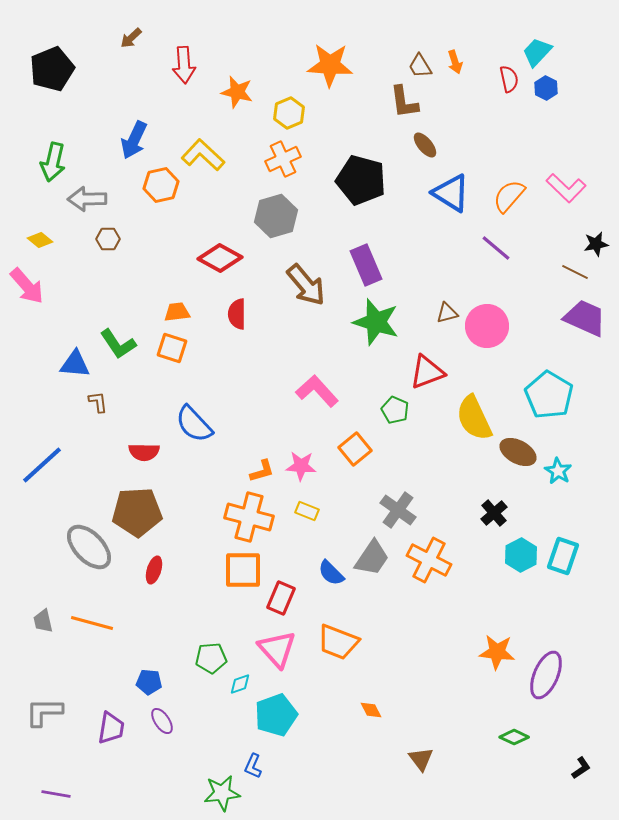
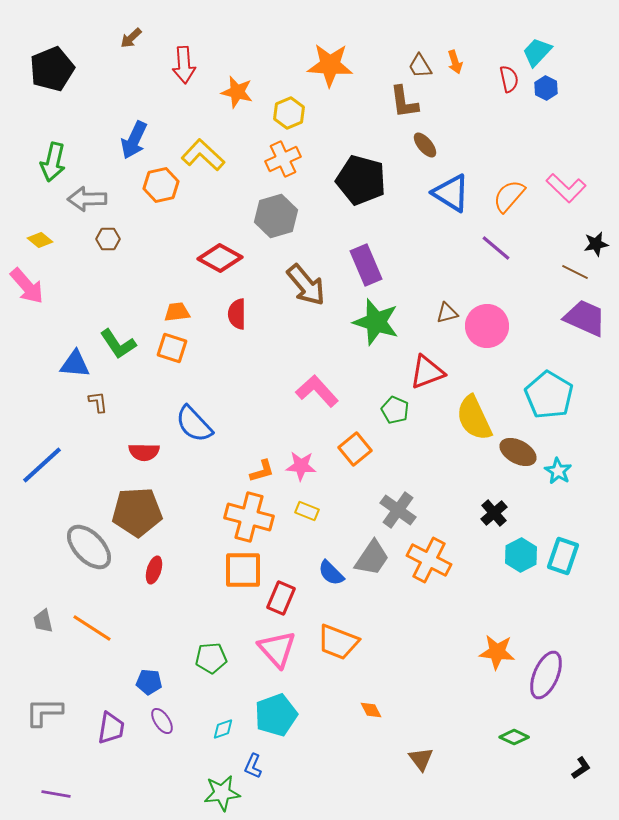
orange line at (92, 623): moved 5 px down; rotated 18 degrees clockwise
cyan diamond at (240, 684): moved 17 px left, 45 px down
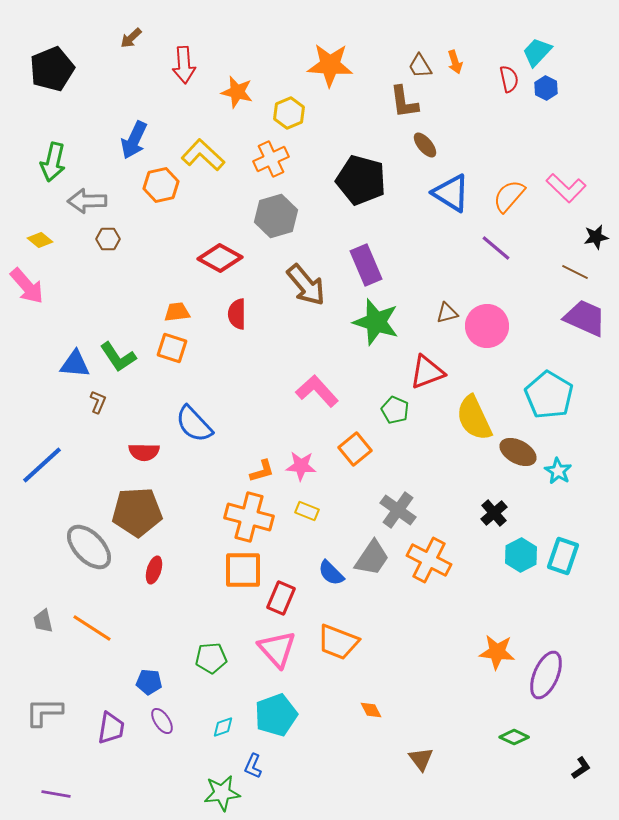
orange cross at (283, 159): moved 12 px left
gray arrow at (87, 199): moved 2 px down
black star at (596, 244): moved 7 px up
green L-shape at (118, 344): moved 13 px down
brown L-shape at (98, 402): rotated 30 degrees clockwise
cyan diamond at (223, 729): moved 2 px up
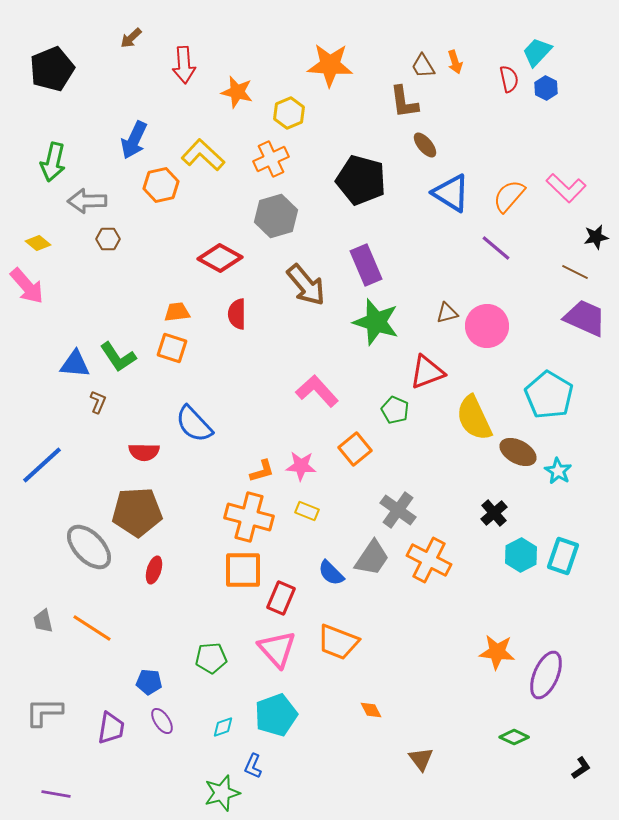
brown trapezoid at (420, 66): moved 3 px right
yellow diamond at (40, 240): moved 2 px left, 3 px down
green star at (222, 793): rotated 9 degrees counterclockwise
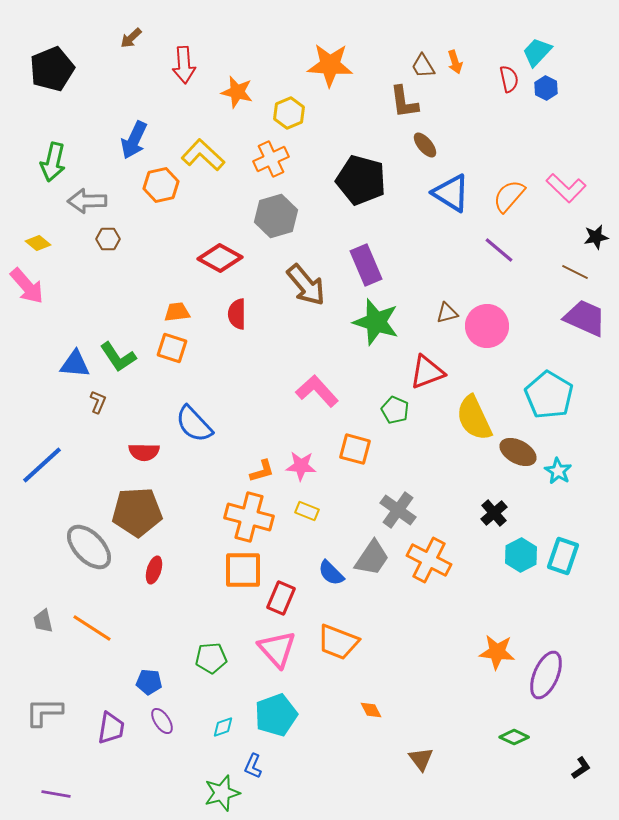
purple line at (496, 248): moved 3 px right, 2 px down
orange square at (355, 449): rotated 36 degrees counterclockwise
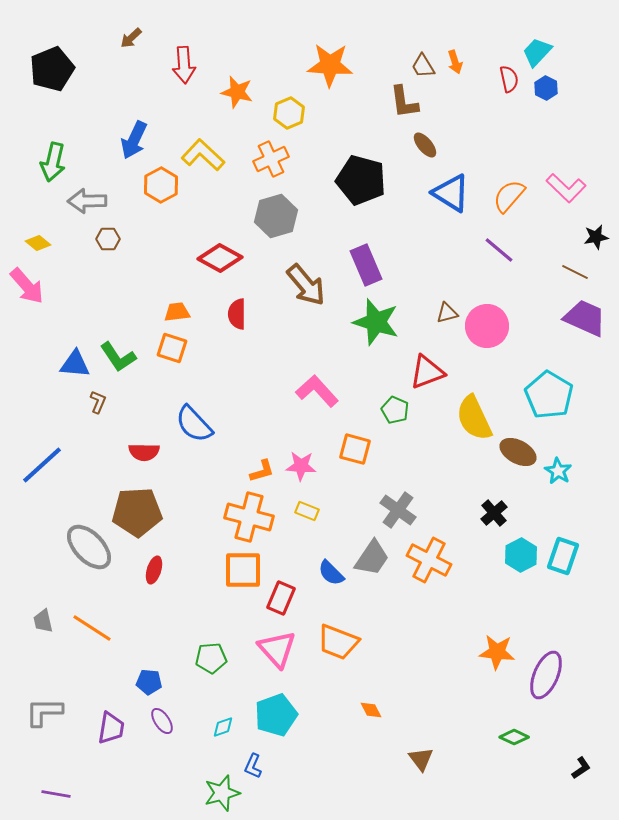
orange hexagon at (161, 185): rotated 16 degrees counterclockwise
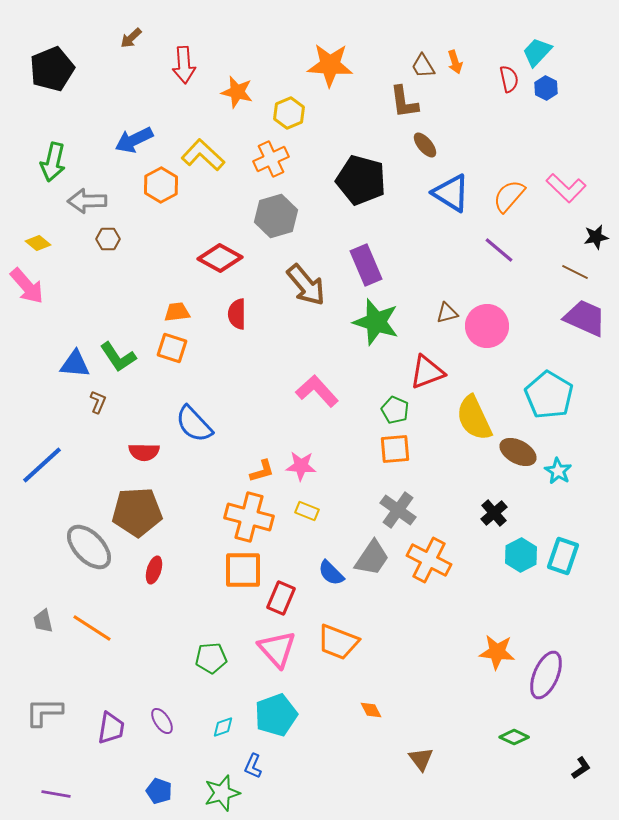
blue arrow at (134, 140): rotated 39 degrees clockwise
orange square at (355, 449): moved 40 px right; rotated 20 degrees counterclockwise
blue pentagon at (149, 682): moved 10 px right, 109 px down; rotated 15 degrees clockwise
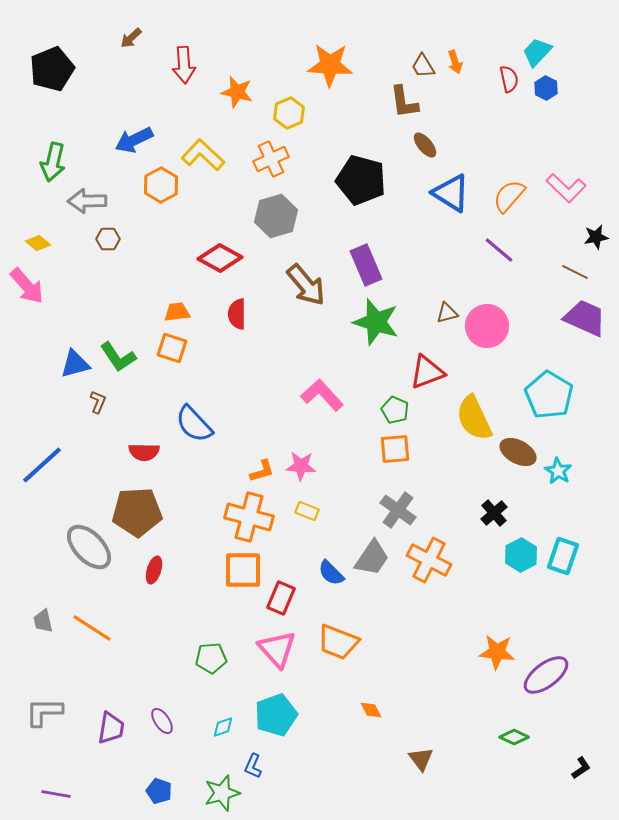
blue triangle at (75, 364): rotated 20 degrees counterclockwise
pink L-shape at (317, 391): moved 5 px right, 4 px down
purple ellipse at (546, 675): rotated 30 degrees clockwise
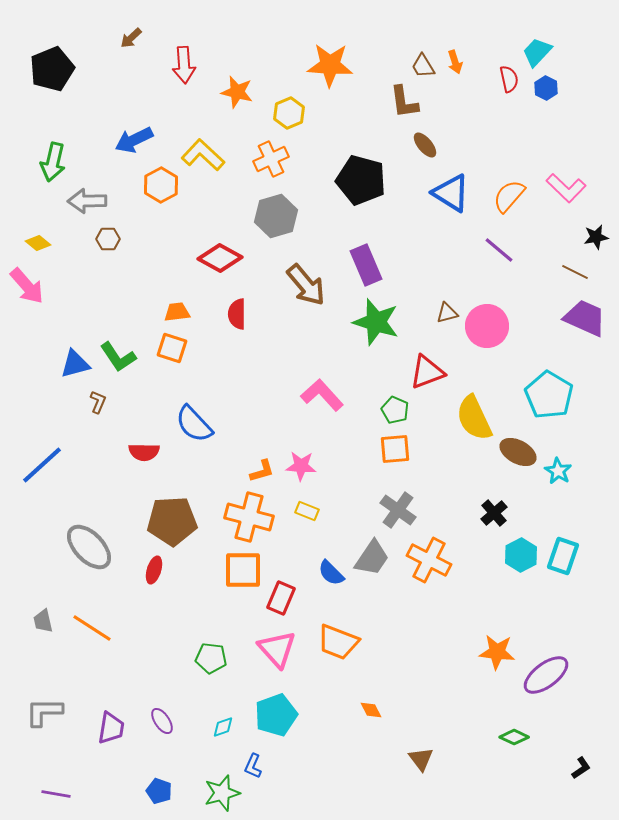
brown pentagon at (137, 512): moved 35 px right, 9 px down
green pentagon at (211, 658): rotated 12 degrees clockwise
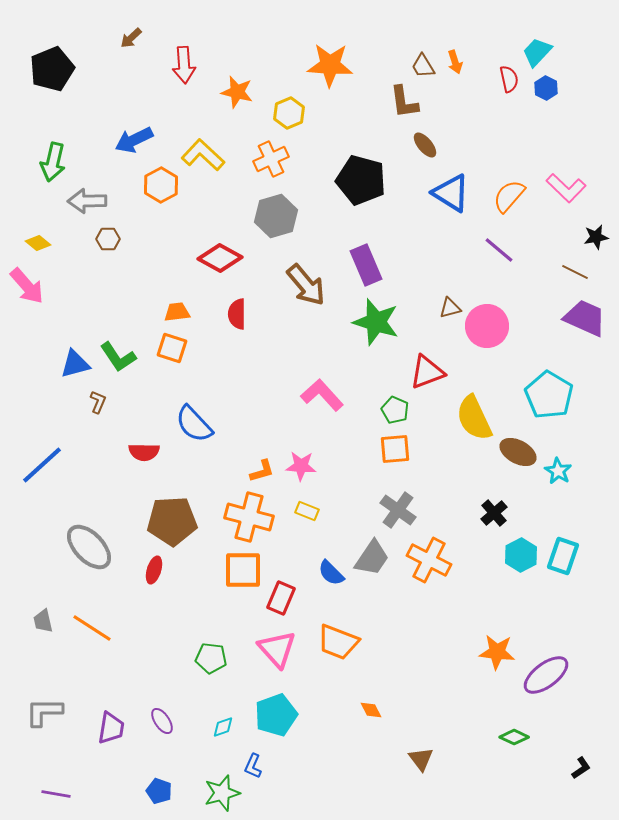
brown triangle at (447, 313): moved 3 px right, 5 px up
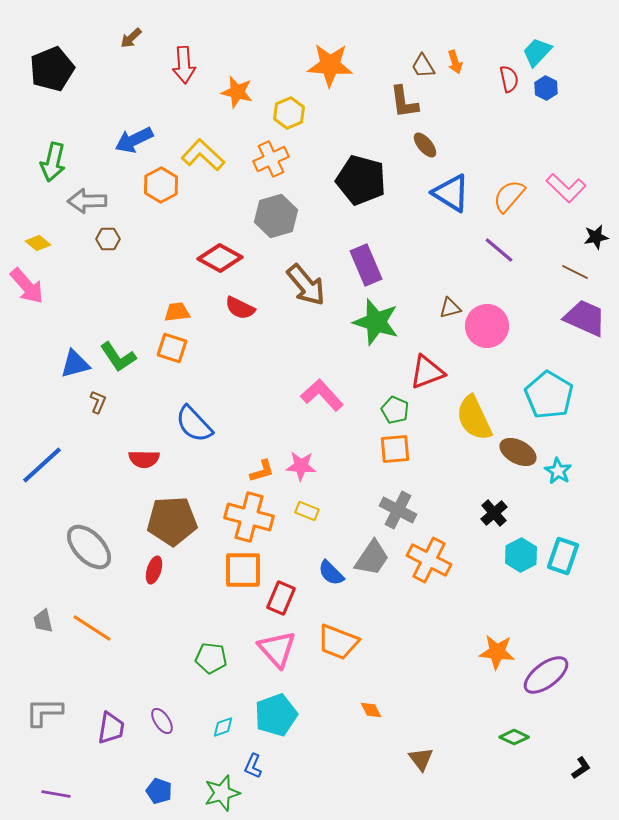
red semicircle at (237, 314): moved 3 px right, 6 px up; rotated 64 degrees counterclockwise
red semicircle at (144, 452): moved 7 px down
gray cross at (398, 510): rotated 9 degrees counterclockwise
